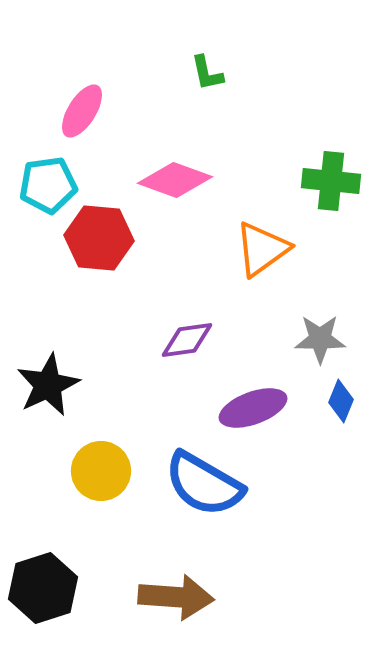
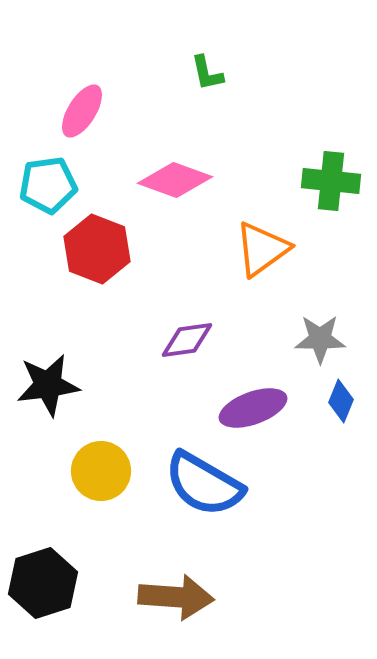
red hexagon: moved 2 px left, 11 px down; rotated 16 degrees clockwise
black star: rotated 18 degrees clockwise
black hexagon: moved 5 px up
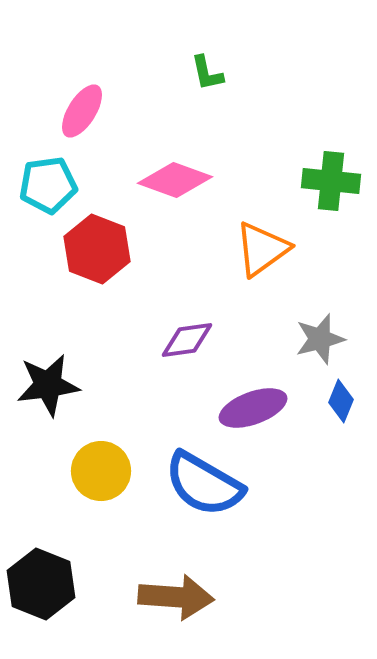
gray star: rotated 15 degrees counterclockwise
black hexagon: moved 2 px left, 1 px down; rotated 20 degrees counterclockwise
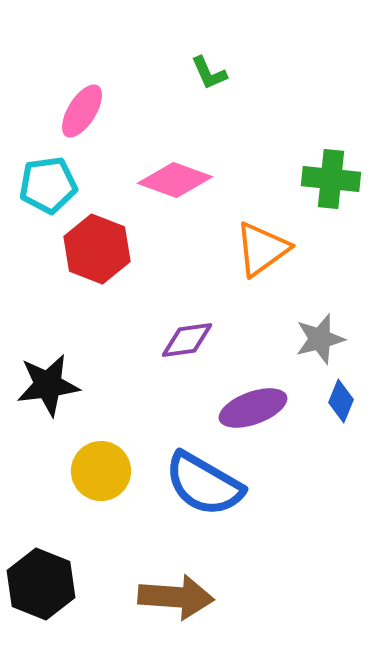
green L-shape: moved 2 px right; rotated 12 degrees counterclockwise
green cross: moved 2 px up
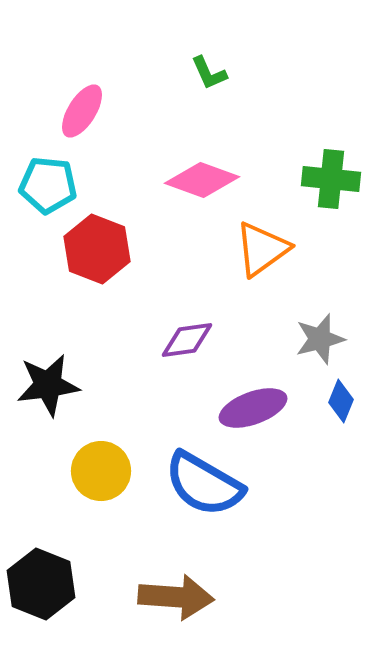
pink diamond: moved 27 px right
cyan pentagon: rotated 14 degrees clockwise
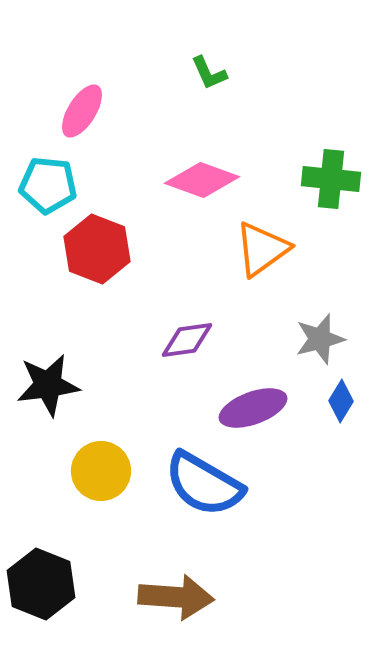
blue diamond: rotated 9 degrees clockwise
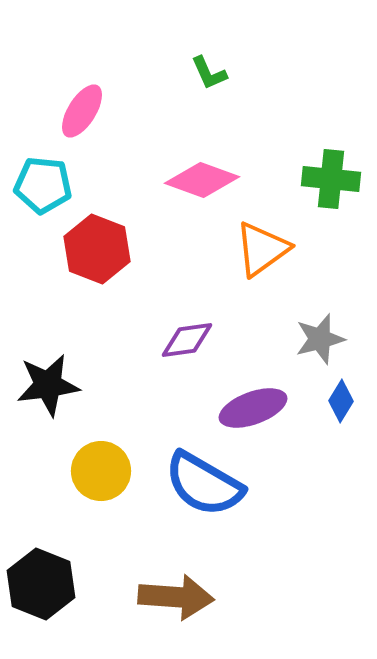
cyan pentagon: moved 5 px left
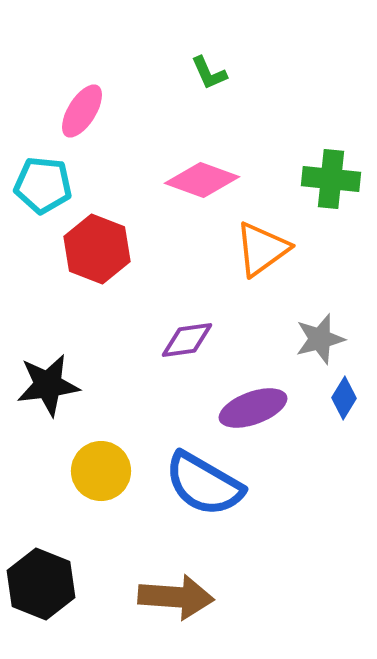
blue diamond: moved 3 px right, 3 px up
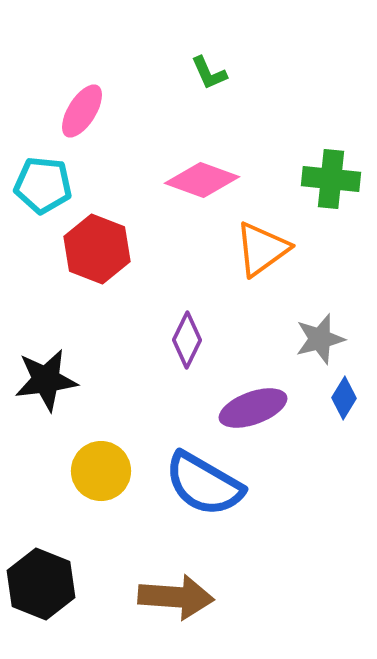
purple diamond: rotated 56 degrees counterclockwise
black star: moved 2 px left, 5 px up
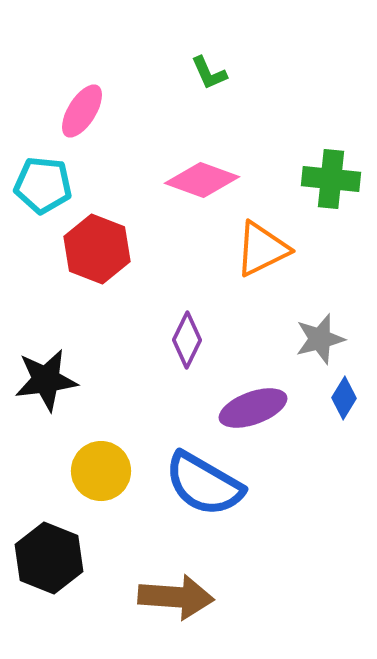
orange triangle: rotated 10 degrees clockwise
black hexagon: moved 8 px right, 26 px up
